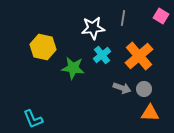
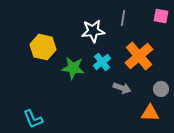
pink square: rotated 21 degrees counterclockwise
white star: moved 3 px down
cyan cross: moved 7 px down
gray circle: moved 17 px right
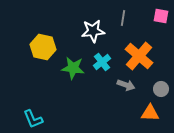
orange cross: rotated 8 degrees counterclockwise
gray arrow: moved 4 px right, 3 px up
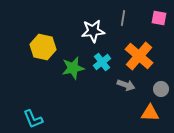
pink square: moved 2 px left, 2 px down
green star: rotated 20 degrees counterclockwise
